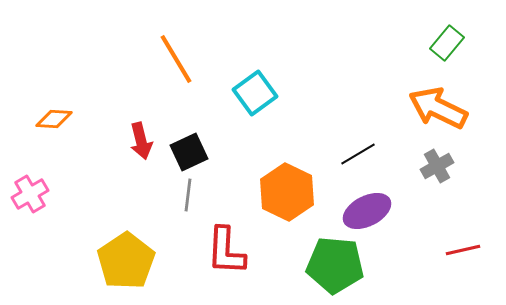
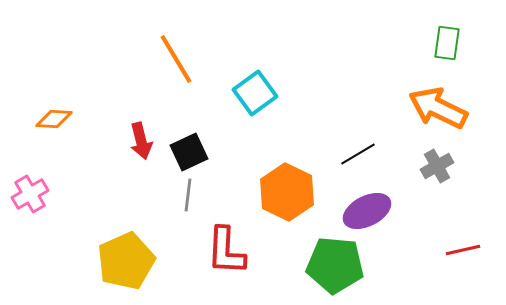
green rectangle: rotated 32 degrees counterclockwise
yellow pentagon: rotated 10 degrees clockwise
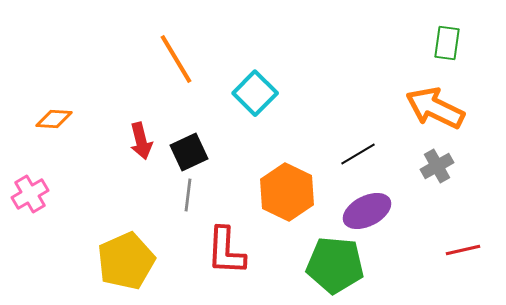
cyan square: rotated 9 degrees counterclockwise
orange arrow: moved 3 px left
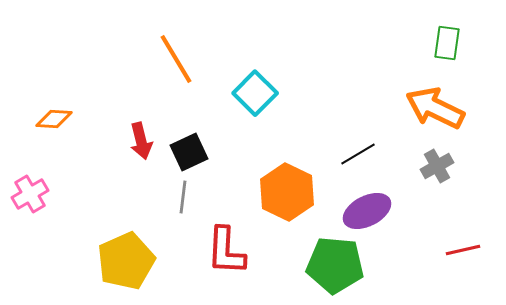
gray line: moved 5 px left, 2 px down
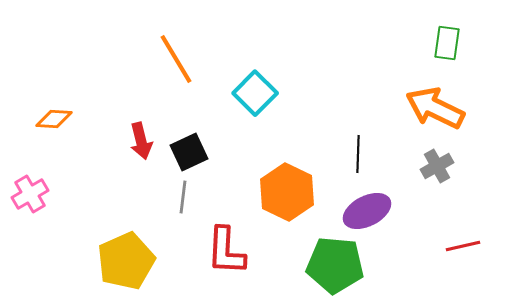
black line: rotated 57 degrees counterclockwise
red line: moved 4 px up
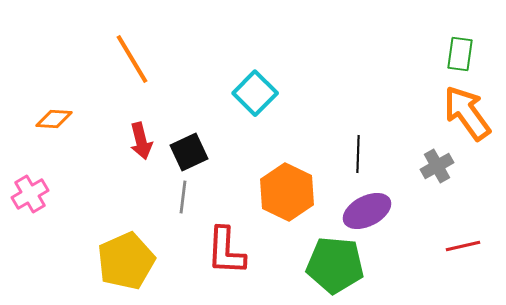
green rectangle: moved 13 px right, 11 px down
orange line: moved 44 px left
orange arrow: moved 32 px right, 5 px down; rotated 28 degrees clockwise
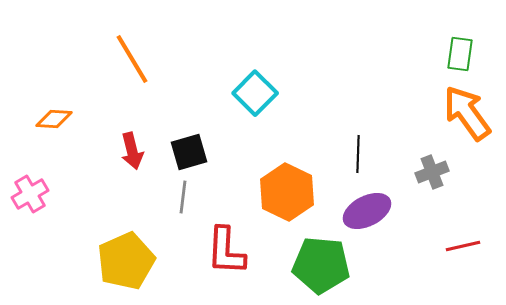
red arrow: moved 9 px left, 10 px down
black square: rotated 9 degrees clockwise
gray cross: moved 5 px left, 6 px down; rotated 8 degrees clockwise
green pentagon: moved 14 px left
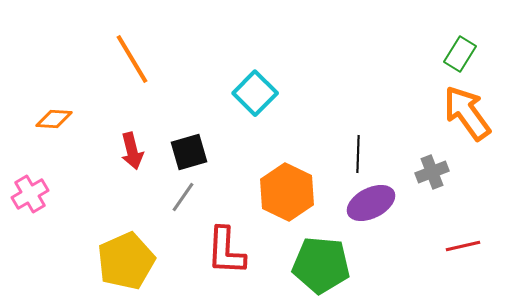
green rectangle: rotated 24 degrees clockwise
gray line: rotated 28 degrees clockwise
purple ellipse: moved 4 px right, 8 px up
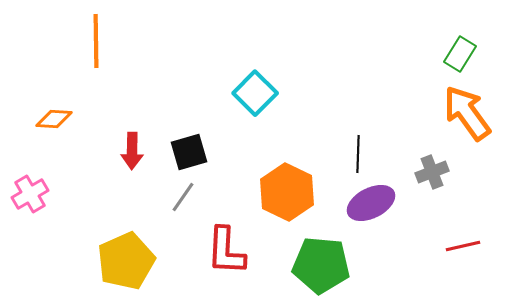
orange line: moved 36 px left, 18 px up; rotated 30 degrees clockwise
red arrow: rotated 15 degrees clockwise
